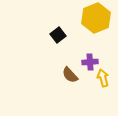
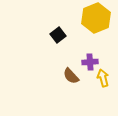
brown semicircle: moved 1 px right, 1 px down
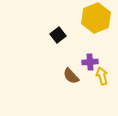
yellow arrow: moved 1 px left, 2 px up
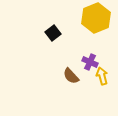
black square: moved 5 px left, 2 px up
purple cross: rotated 28 degrees clockwise
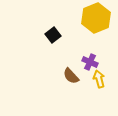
black square: moved 2 px down
yellow arrow: moved 3 px left, 3 px down
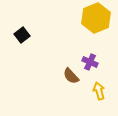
black square: moved 31 px left
yellow arrow: moved 12 px down
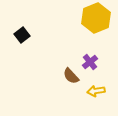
purple cross: rotated 28 degrees clockwise
yellow arrow: moved 3 px left; rotated 84 degrees counterclockwise
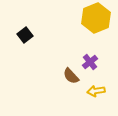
black square: moved 3 px right
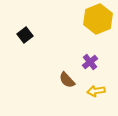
yellow hexagon: moved 2 px right, 1 px down
brown semicircle: moved 4 px left, 4 px down
